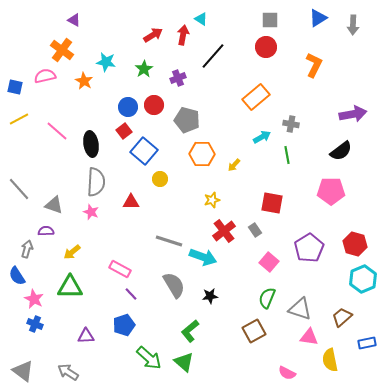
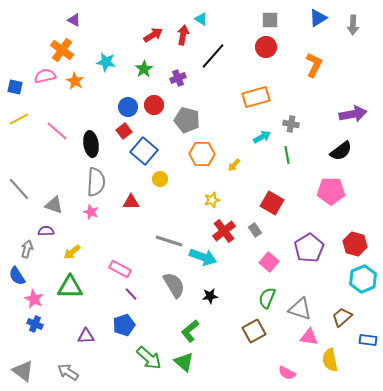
orange star at (84, 81): moved 9 px left
orange rectangle at (256, 97): rotated 24 degrees clockwise
red square at (272, 203): rotated 20 degrees clockwise
blue rectangle at (367, 343): moved 1 px right, 3 px up; rotated 18 degrees clockwise
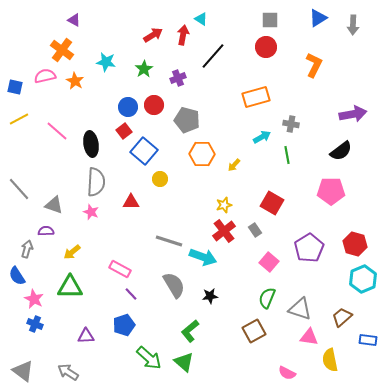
yellow star at (212, 200): moved 12 px right, 5 px down
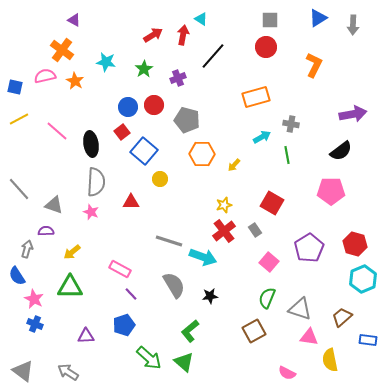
red square at (124, 131): moved 2 px left, 1 px down
